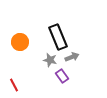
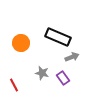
black rectangle: rotated 45 degrees counterclockwise
orange circle: moved 1 px right, 1 px down
gray star: moved 8 px left, 13 px down
purple rectangle: moved 1 px right, 2 px down
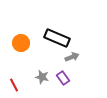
black rectangle: moved 1 px left, 1 px down
gray star: moved 4 px down
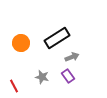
black rectangle: rotated 55 degrees counterclockwise
purple rectangle: moved 5 px right, 2 px up
red line: moved 1 px down
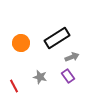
gray star: moved 2 px left
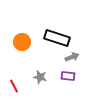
black rectangle: rotated 50 degrees clockwise
orange circle: moved 1 px right, 1 px up
purple rectangle: rotated 48 degrees counterclockwise
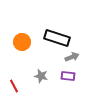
gray star: moved 1 px right, 1 px up
